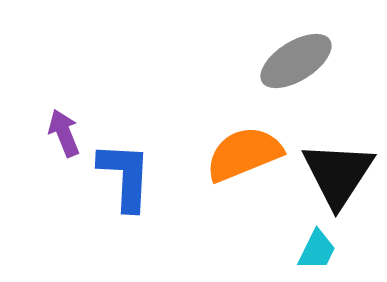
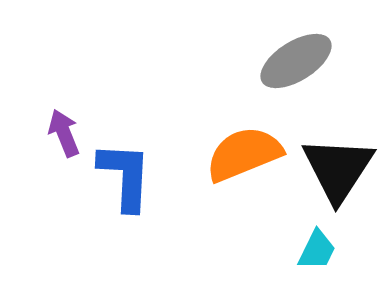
black triangle: moved 5 px up
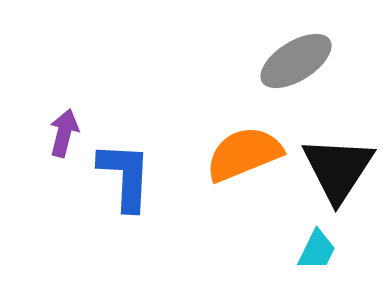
purple arrow: rotated 36 degrees clockwise
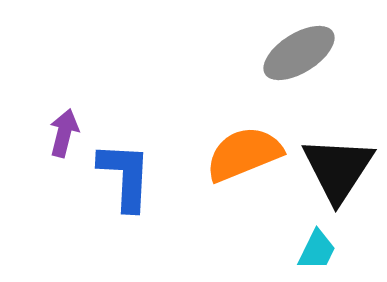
gray ellipse: moved 3 px right, 8 px up
